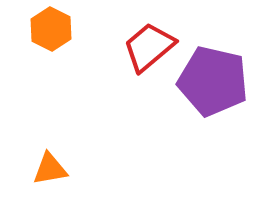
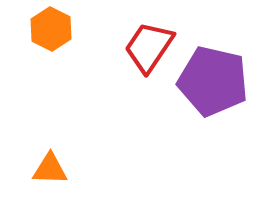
red trapezoid: rotated 16 degrees counterclockwise
orange triangle: rotated 12 degrees clockwise
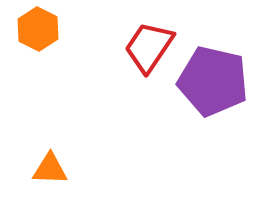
orange hexagon: moved 13 px left
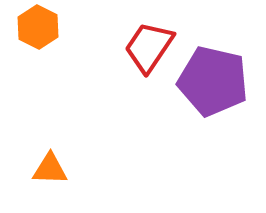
orange hexagon: moved 2 px up
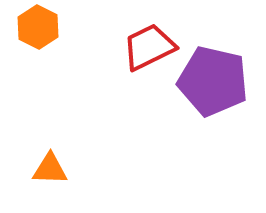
red trapezoid: rotated 30 degrees clockwise
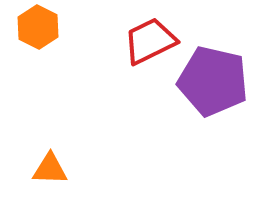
red trapezoid: moved 1 px right, 6 px up
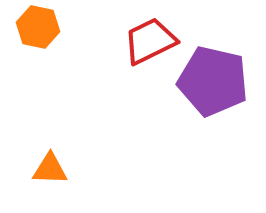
orange hexagon: rotated 15 degrees counterclockwise
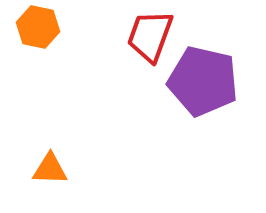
red trapezoid: moved 5 px up; rotated 44 degrees counterclockwise
purple pentagon: moved 10 px left
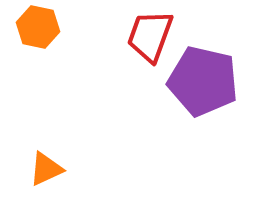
orange triangle: moved 4 px left; rotated 27 degrees counterclockwise
